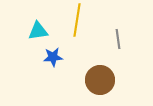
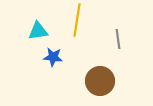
blue star: rotated 12 degrees clockwise
brown circle: moved 1 px down
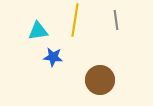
yellow line: moved 2 px left
gray line: moved 2 px left, 19 px up
brown circle: moved 1 px up
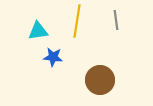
yellow line: moved 2 px right, 1 px down
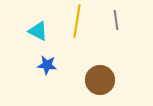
cyan triangle: rotated 35 degrees clockwise
blue star: moved 6 px left, 8 px down
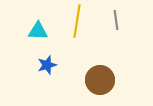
cyan triangle: rotated 25 degrees counterclockwise
blue star: rotated 24 degrees counterclockwise
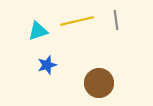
yellow line: rotated 68 degrees clockwise
cyan triangle: rotated 20 degrees counterclockwise
brown circle: moved 1 px left, 3 px down
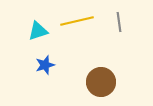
gray line: moved 3 px right, 2 px down
blue star: moved 2 px left
brown circle: moved 2 px right, 1 px up
